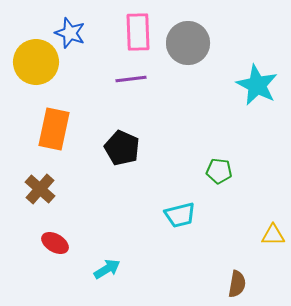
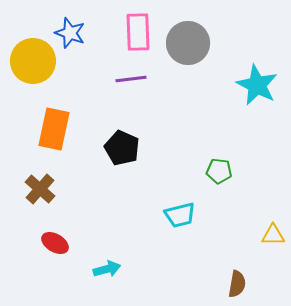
yellow circle: moved 3 px left, 1 px up
cyan arrow: rotated 16 degrees clockwise
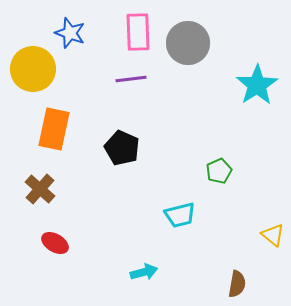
yellow circle: moved 8 px down
cyan star: rotated 12 degrees clockwise
green pentagon: rotated 30 degrees counterclockwise
yellow triangle: rotated 40 degrees clockwise
cyan arrow: moved 37 px right, 3 px down
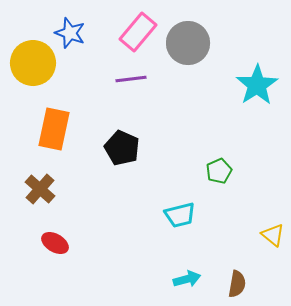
pink rectangle: rotated 42 degrees clockwise
yellow circle: moved 6 px up
cyan arrow: moved 43 px right, 7 px down
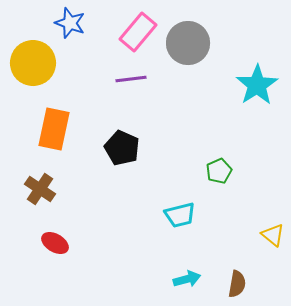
blue star: moved 10 px up
brown cross: rotated 8 degrees counterclockwise
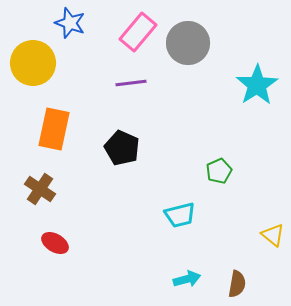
purple line: moved 4 px down
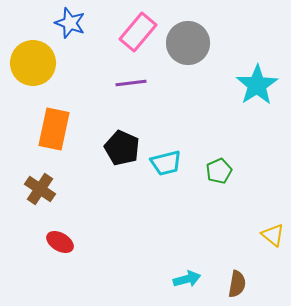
cyan trapezoid: moved 14 px left, 52 px up
red ellipse: moved 5 px right, 1 px up
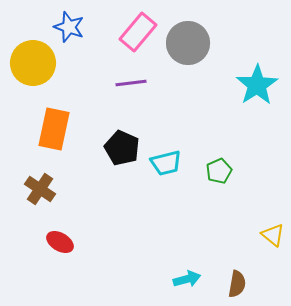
blue star: moved 1 px left, 4 px down
